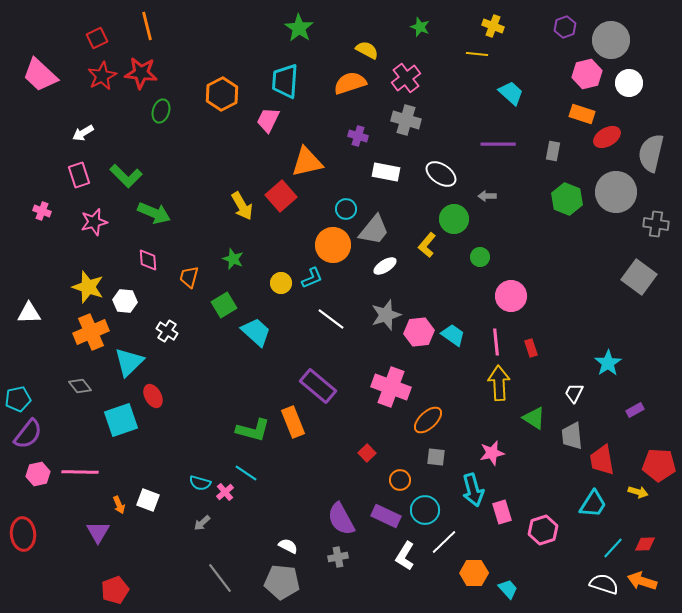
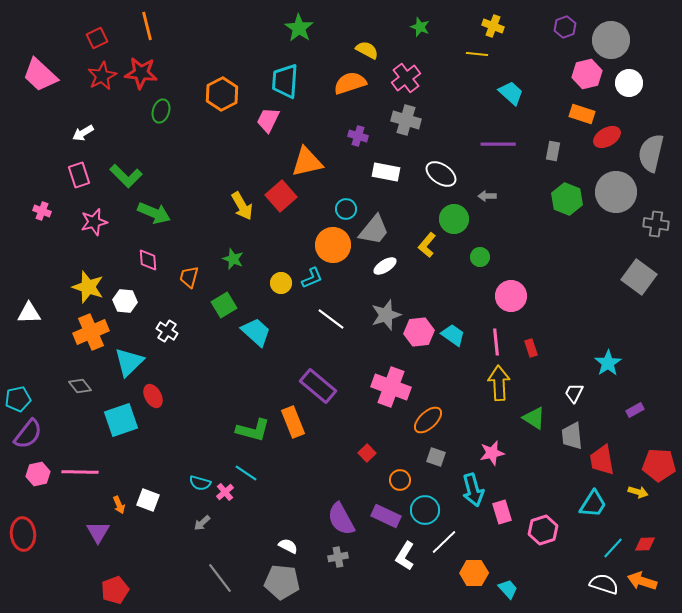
gray square at (436, 457): rotated 12 degrees clockwise
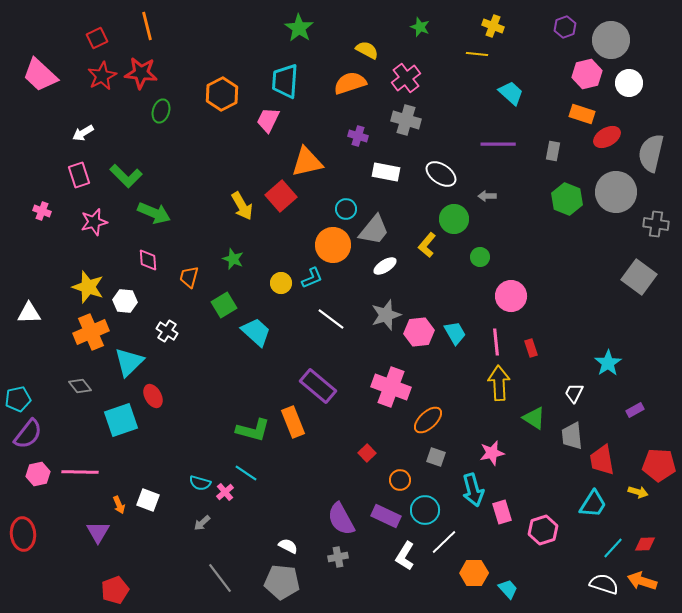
cyan trapezoid at (453, 335): moved 2 px right, 2 px up; rotated 25 degrees clockwise
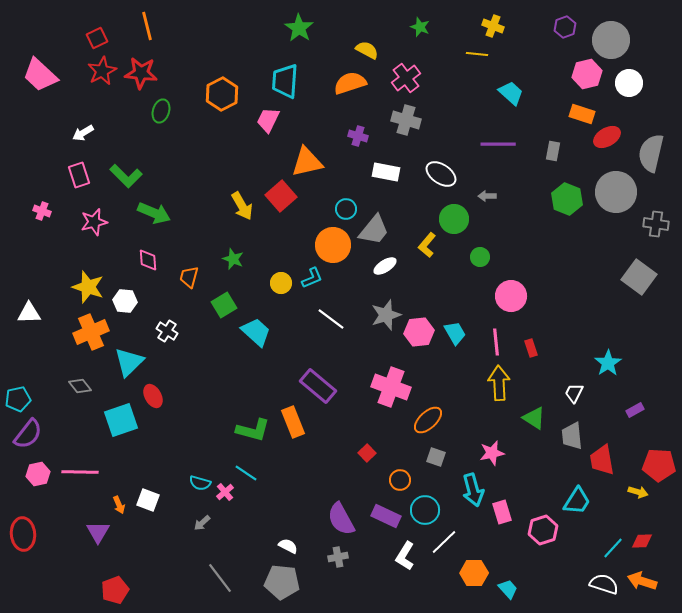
red star at (102, 76): moved 5 px up
cyan trapezoid at (593, 504): moved 16 px left, 3 px up
red diamond at (645, 544): moved 3 px left, 3 px up
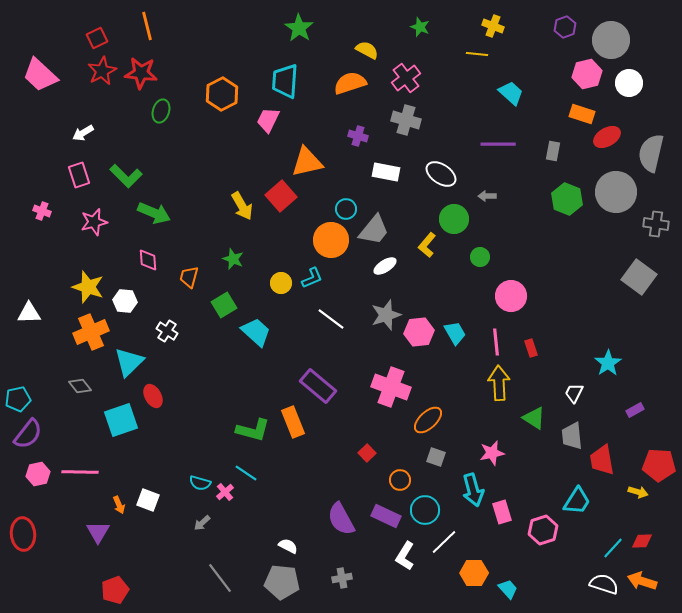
orange circle at (333, 245): moved 2 px left, 5 px up
gray cross at (338, 557): moved 4 px right, 21 px down
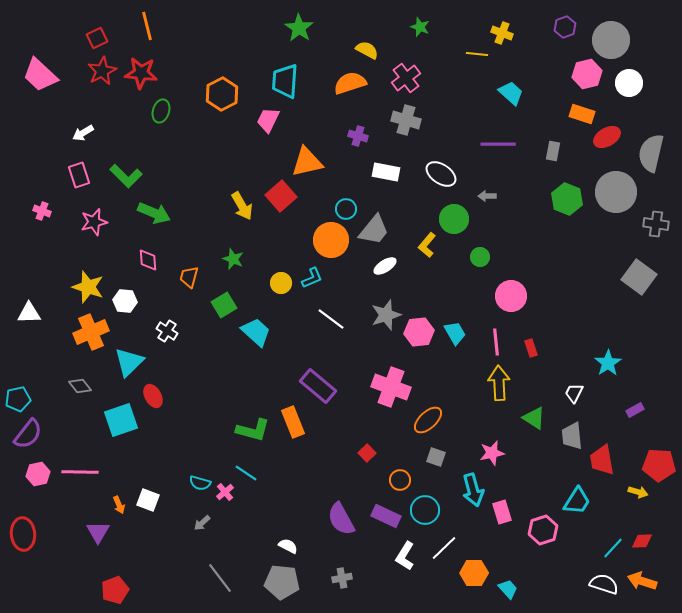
yellow cross at (493, 26): moved 9 px right, 7 px down
white line at (444, 542): moved 6 px down
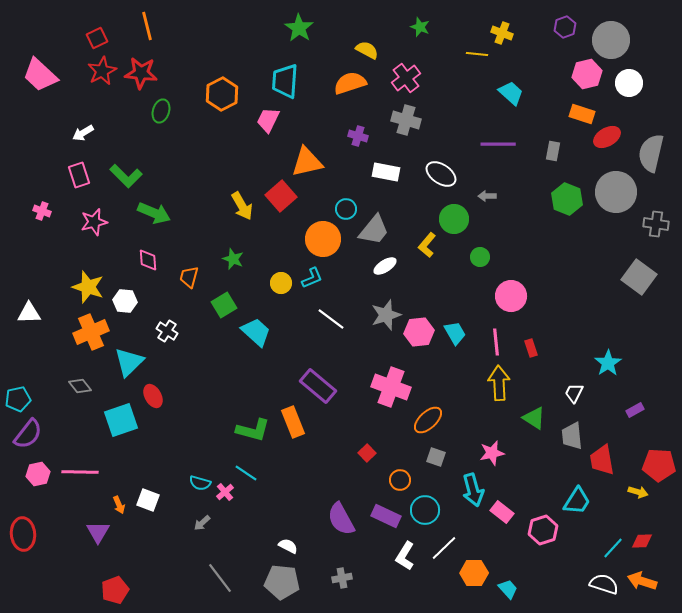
orange circle at (331, 240): moved 8 px left, 1 px up
pink rectangle at (502, 512): rotated 35 degrees counterclockwise
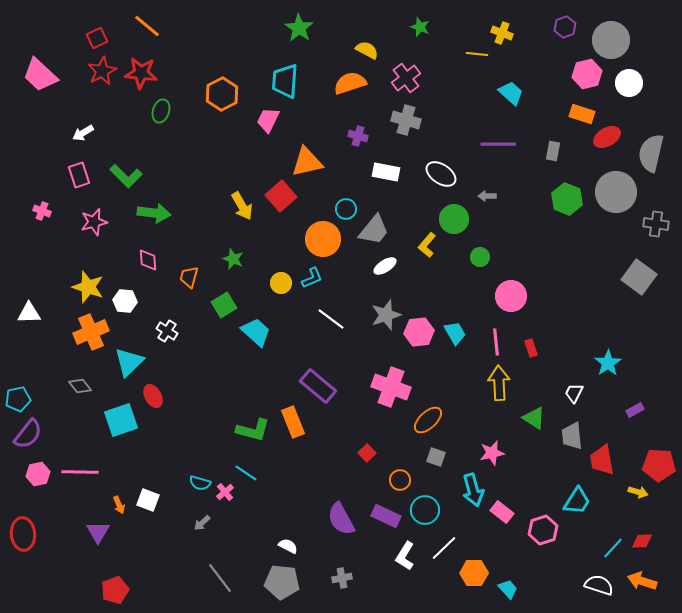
orange line at (147, 26): rotated 36 degrees counterclockwise
green arrow at (154, 213): rotated 16 degrees counterclockwise
white semicircle at (604, 584): moved 5 px left, 1 px down
